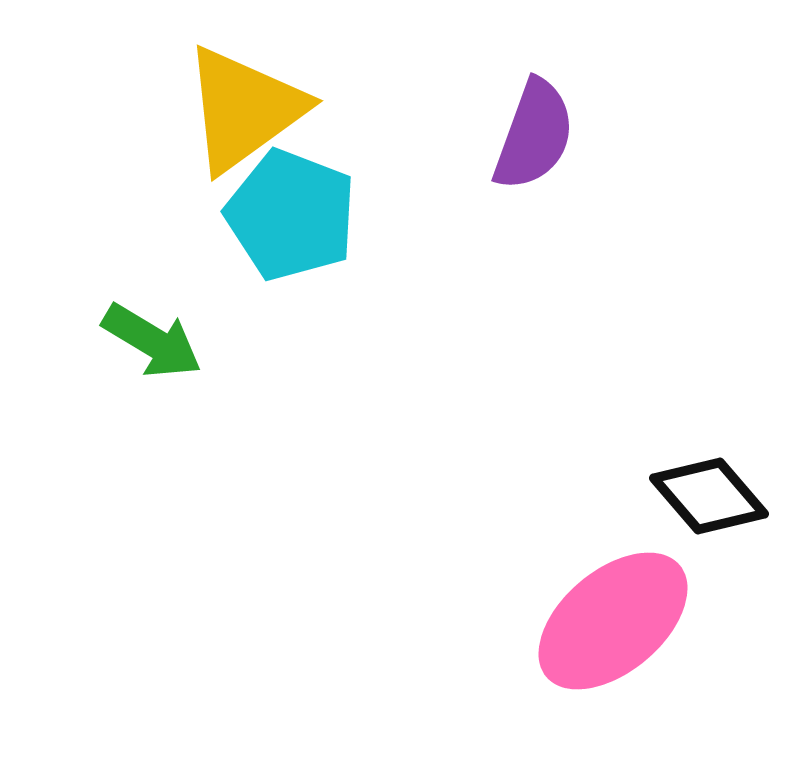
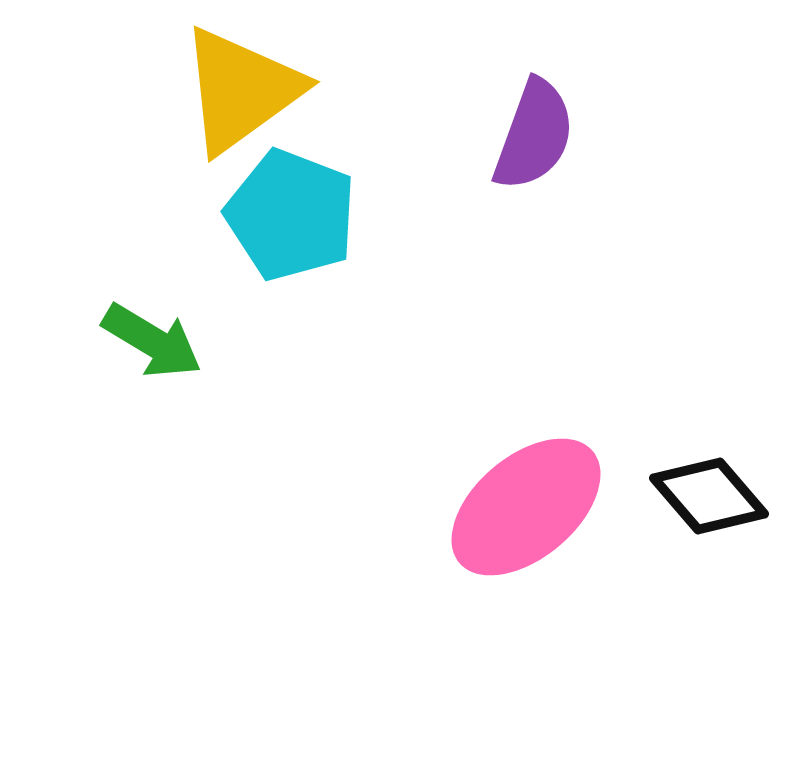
yellow triangle: moved 3 px left, 19 px up
pink ellipse: moved 87 px left, 114 px up
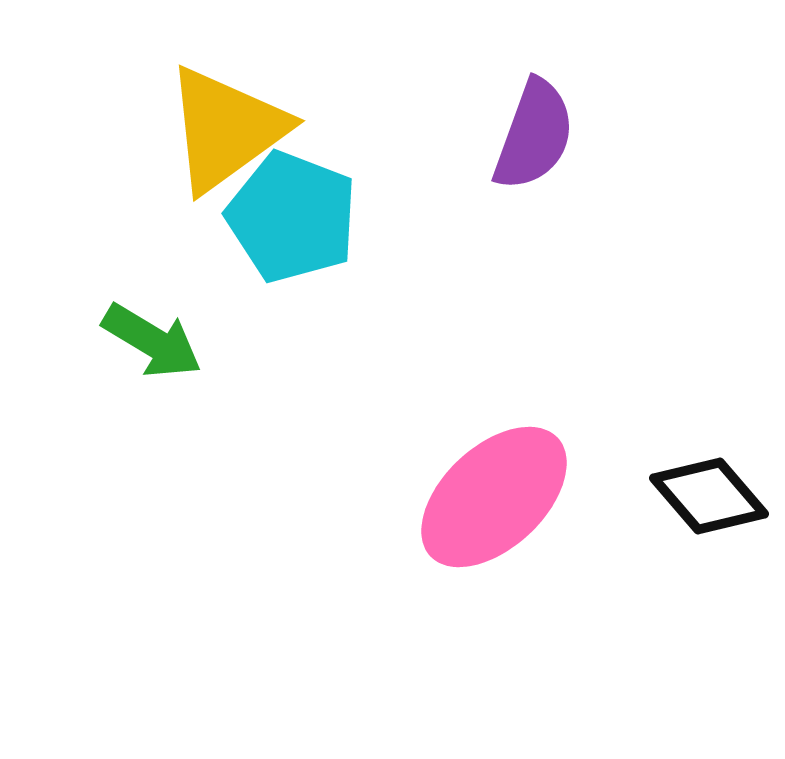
yellow triangle: moved 15 px left, 39 px down
cyan pentagon: moved 1 px right, 2 px down
pink ellipse: moved 32 px left, 10 px up; rotated 3 degrees counterclockwise
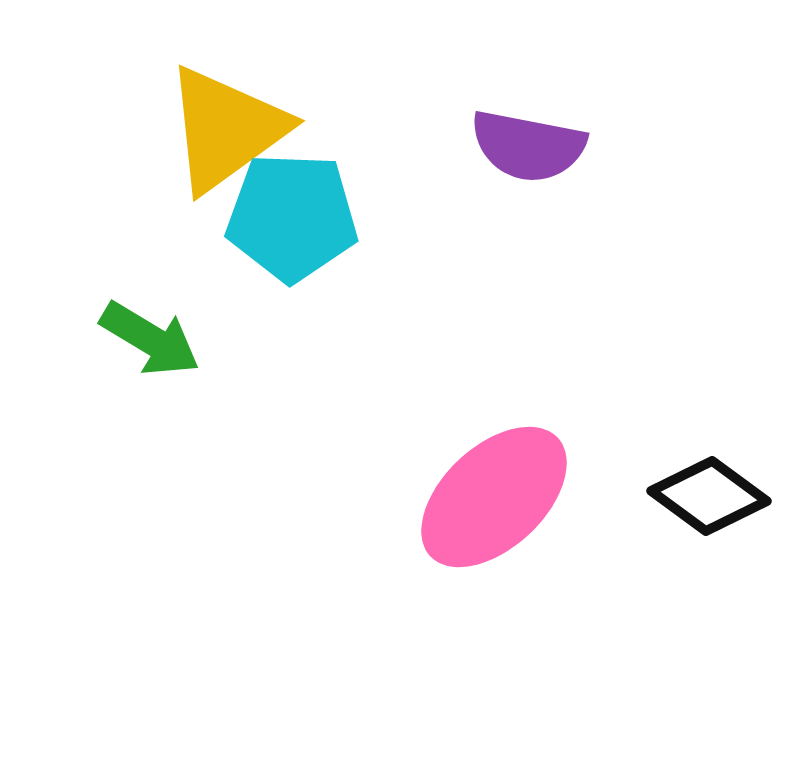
purple semicircle: moved 6 px left, 11 px down; rotated 81 degrees clockwise
cyan pentagon: rotated 19 degrees counterclockwise
green arrow: moved 2 px left, 2 px up
black diamond: rotated 13 degrees counterclockwise
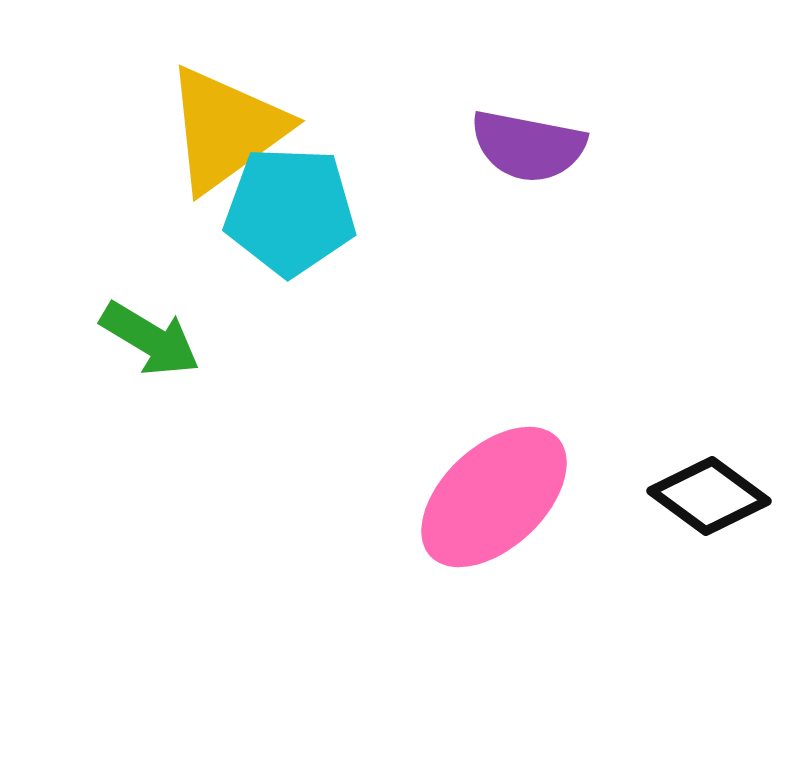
cyan pentagon: moved 2 px left, 6 px up
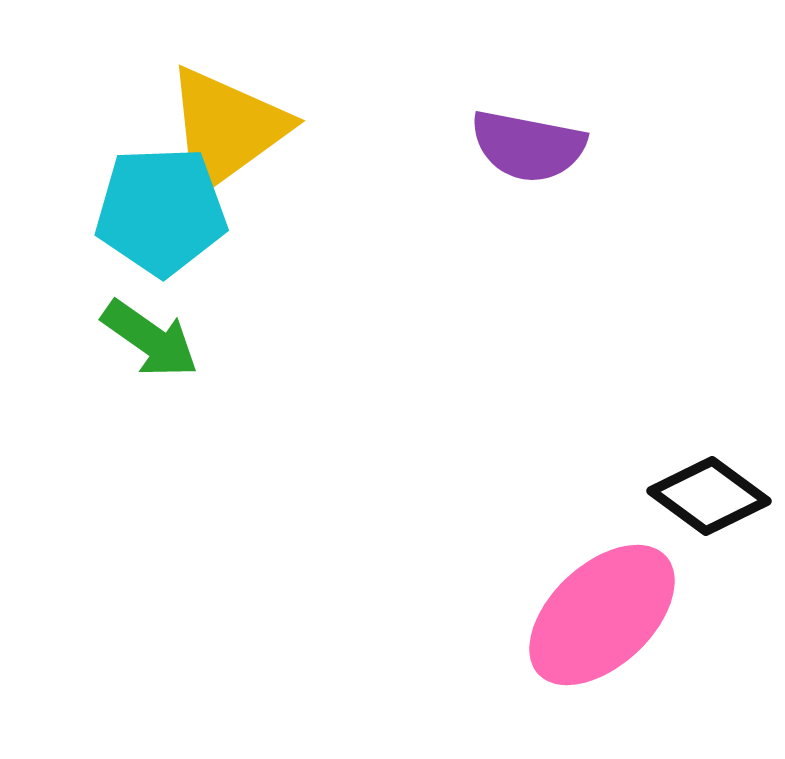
cyan pentagon: moved 129 px left; rotated 4 degrees counterclockwise
green arrow: rotated 4 degrees clockwise
pink ellipse: moved 108 px right, 118 px down
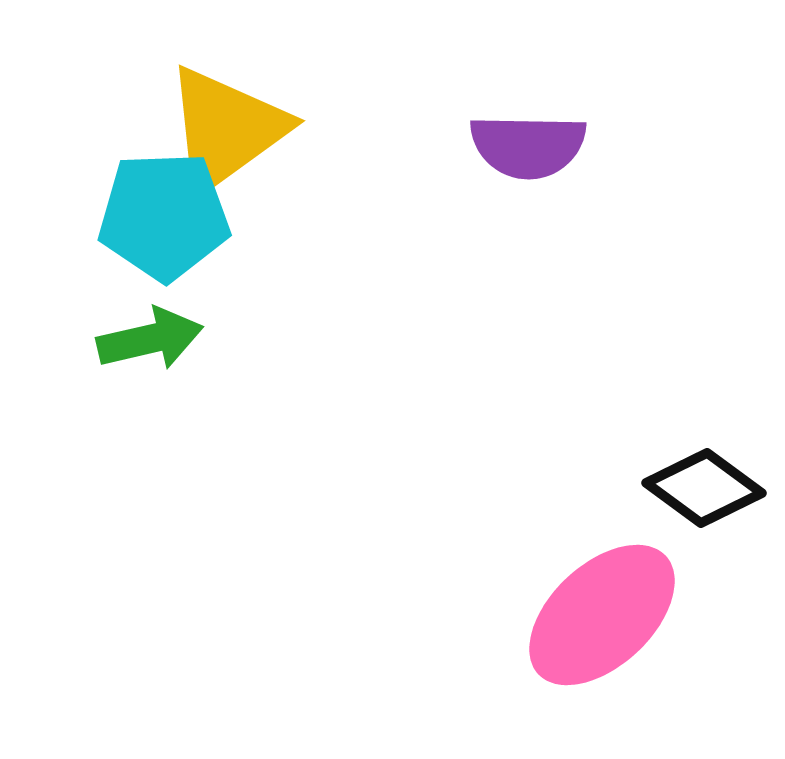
purple semicircle: rotated 10 degrees counterclockwise
cyan pentagon: moved 3 px right, 5 px down
green arrow: rotated 48 degrees counterclockwise
black diamond: moved 5 px left, 8 px up
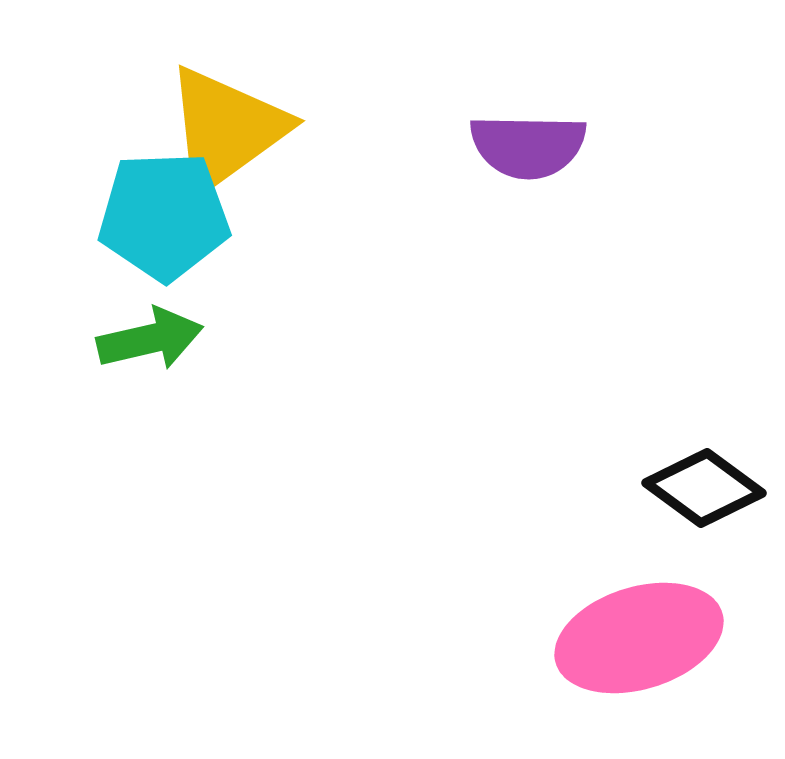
pink ellipse: moved 37 px right, 23 px down; rotated 26 degrees clockwise
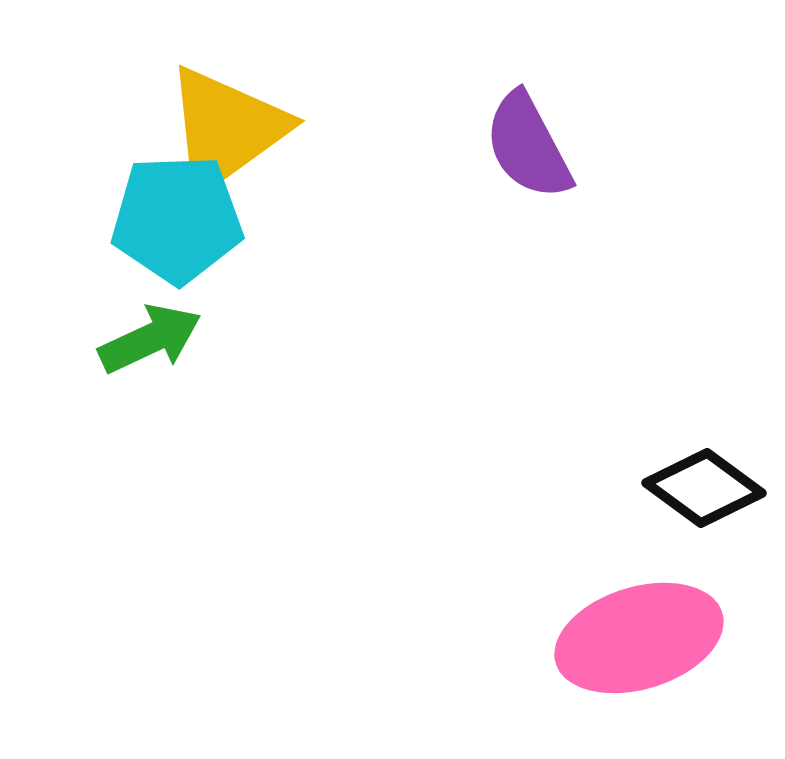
purple semicircle: rotated 61 degrees clockwise
cyan pentagon: moved 13 px right, 3 px down
green arrow: rotated 12 degrees counterclockwise
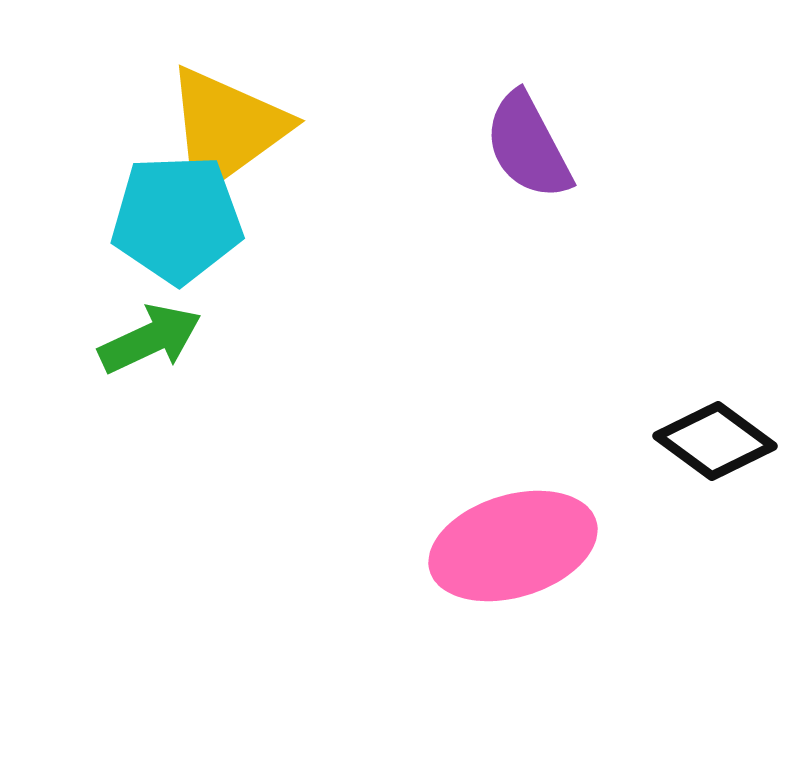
black diamond: moved 11 px right, 47 px up
pink ellipse: moved 126 px left, 92 px up
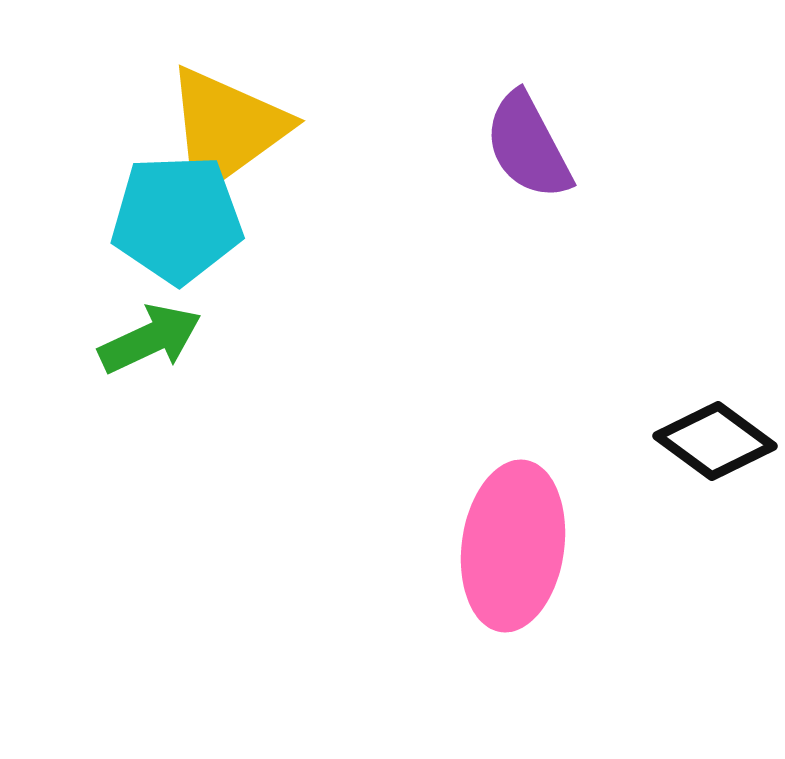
pink ellipse: rotated 65 degrees counterclockwise
